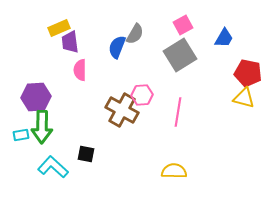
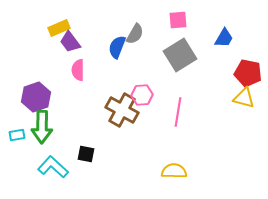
pink square: moved 5 px left, 5 px up; rotated 24 degrees clockwise
purple trapezoid: rotated 30 degrees counterclockwise
pink semicircle: moved 2 px left
purple hexagon: rotated 16 degrees counterclockwise
cyan rectangle: moved 4 px left
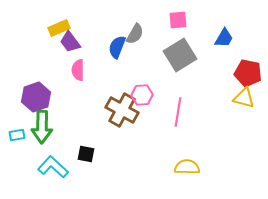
yellow semicircle: moved 13 px right, 4 px up
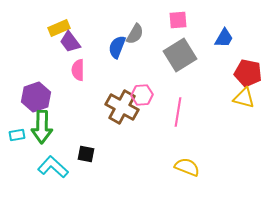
brown cross: moved 3 px up
yellow semicircle: rotated 20 degrees clockwise
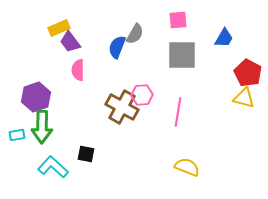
gray square: moved 2 px right; rotated 32 degrees clockwise
red pentagon: rotated 16 degrees clockwise
